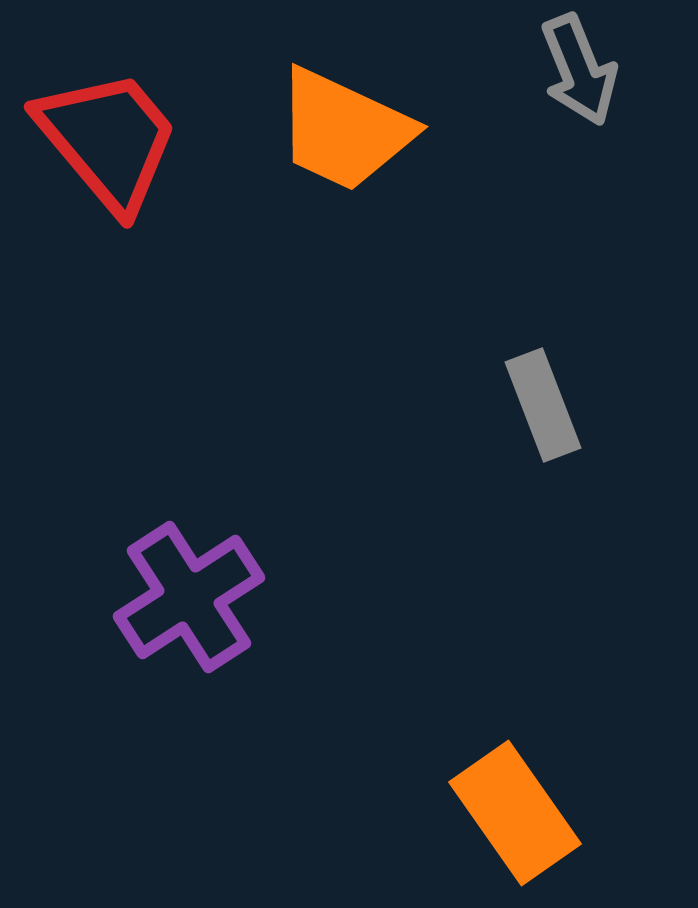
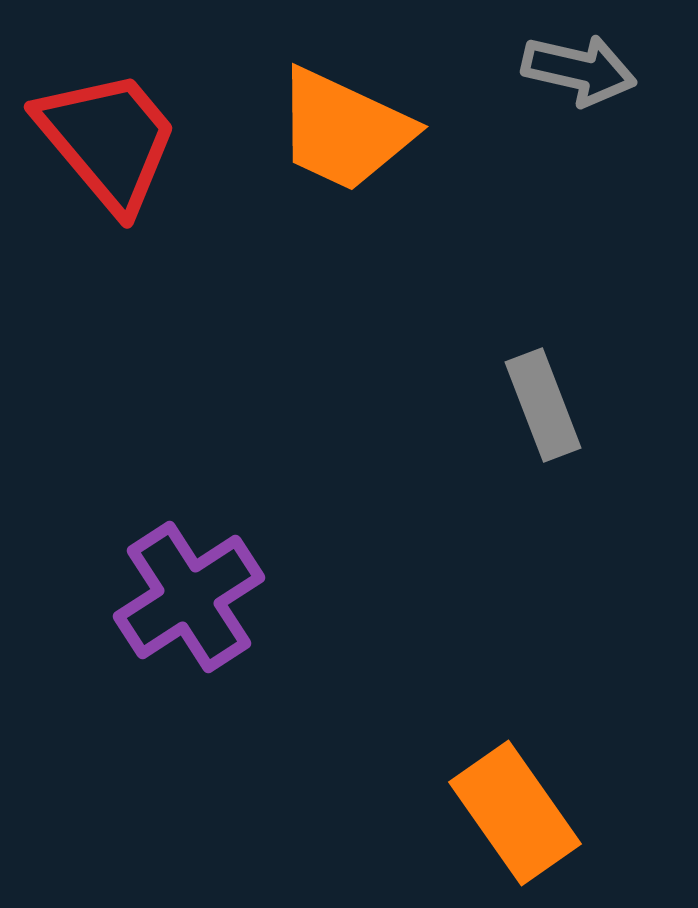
gray arrow: rotated 55 degrees counterclockwise
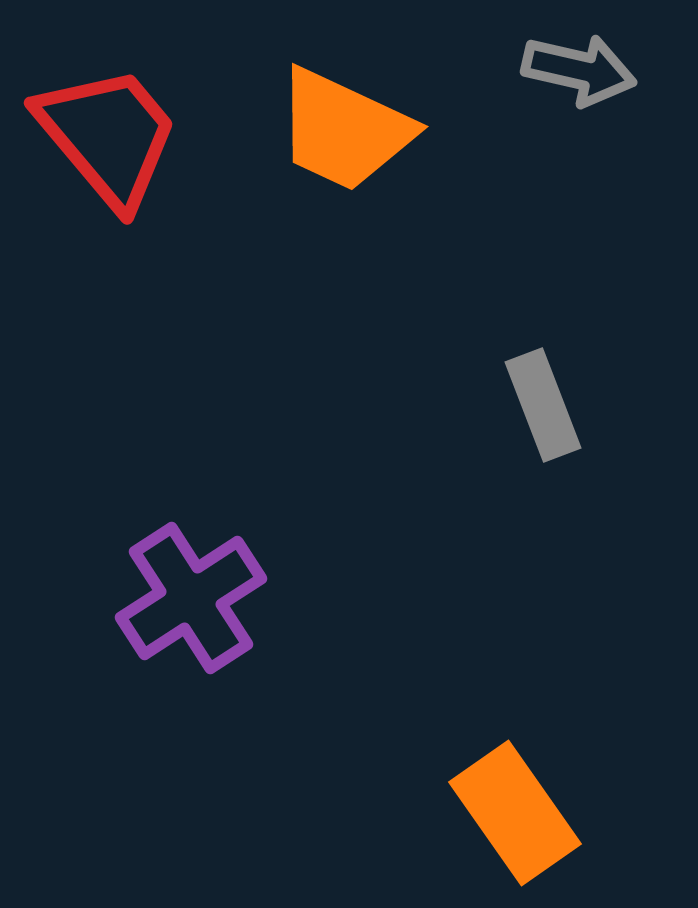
red trapezoid: moved 4 px up
purple cross: moved 2 px right, 1 px down
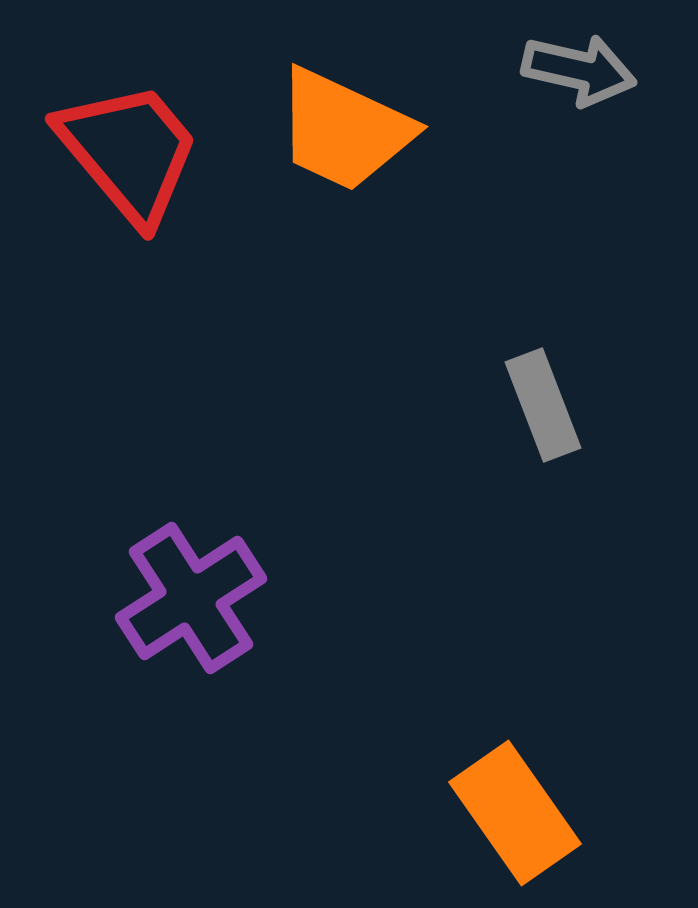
red trapezoid: moved 21 px right, 16 px down
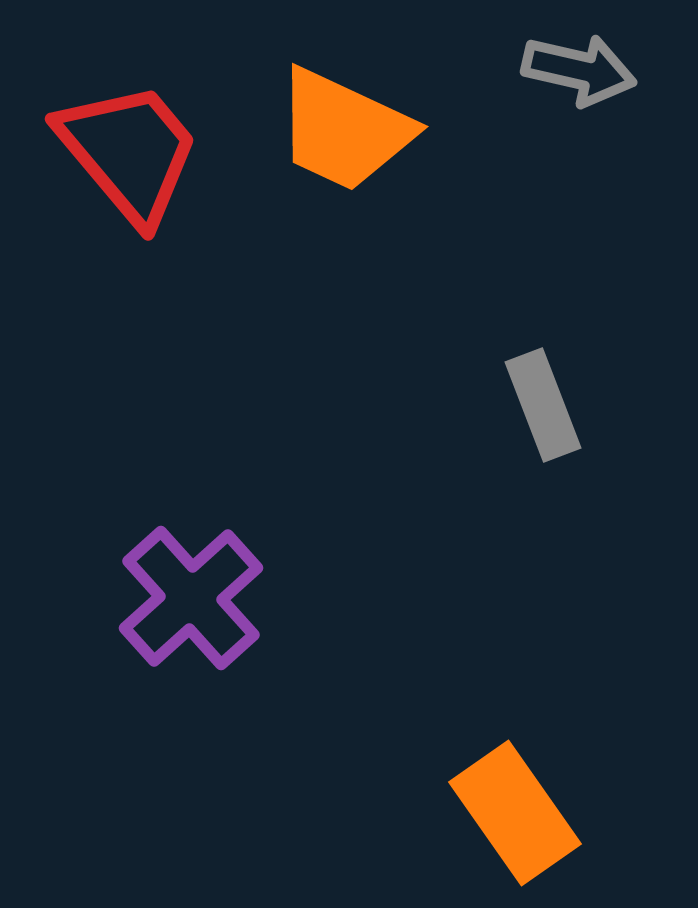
purple cross: rotated 9 degrees counterclockwise
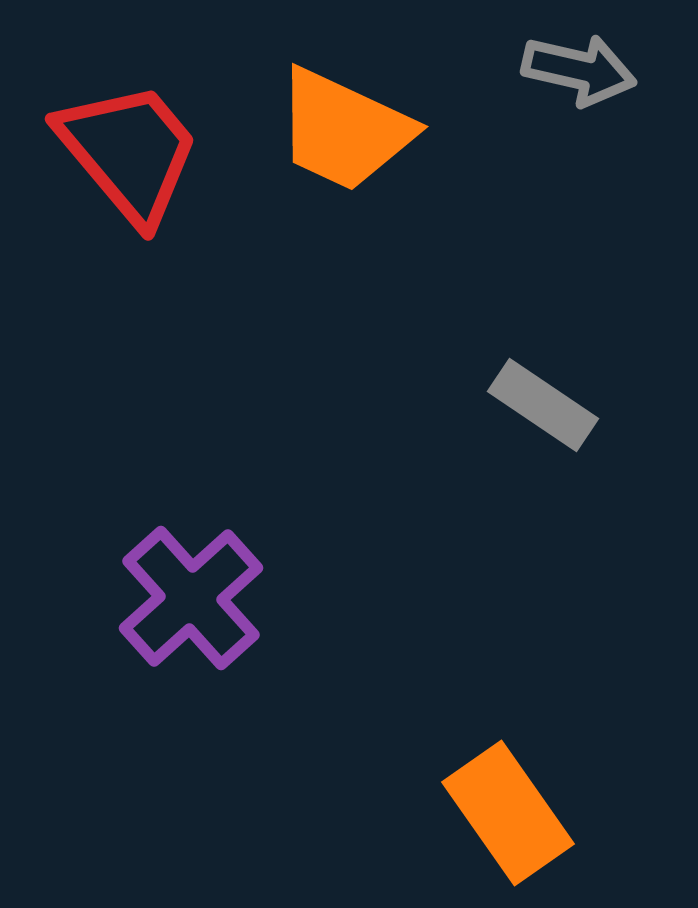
gray rectangle: rotated 35 degrees counterclockwise
orange rectangle: moved 7 px left
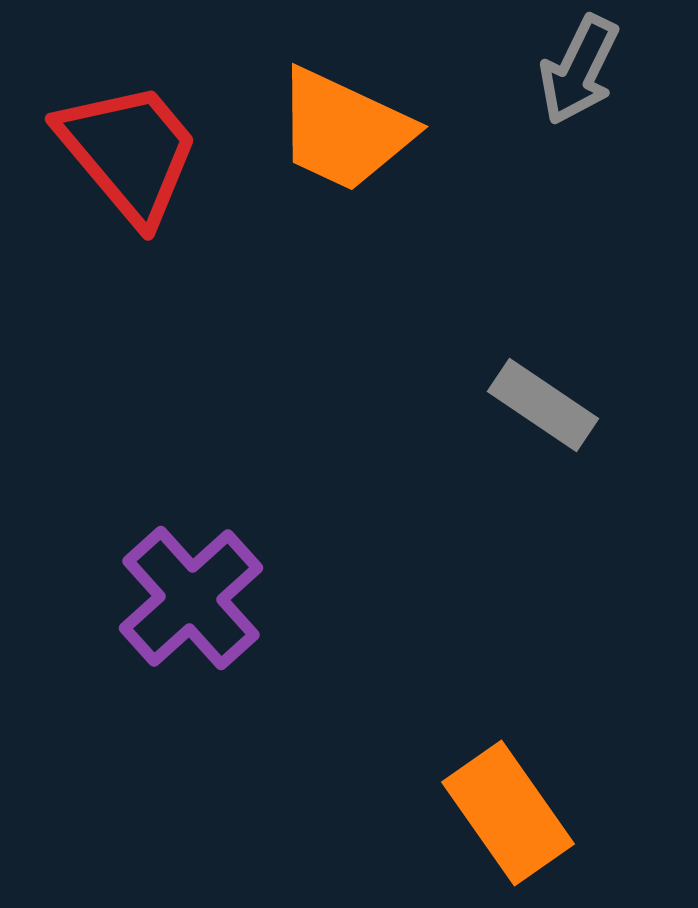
gray arrow: rotated 103 degrees clockwise
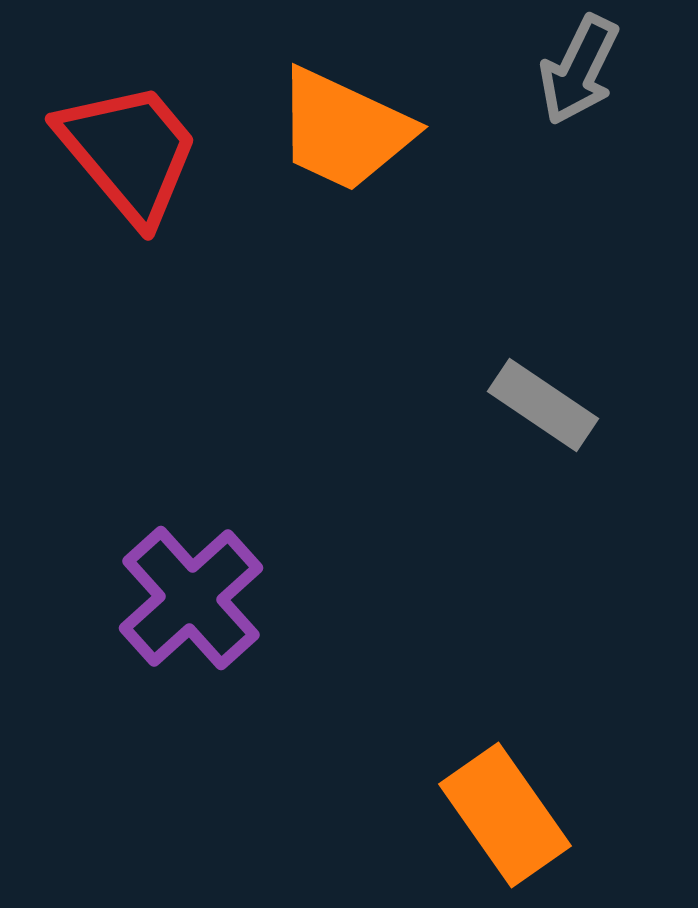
orange rectangle: moved 3 px left, 2 px down
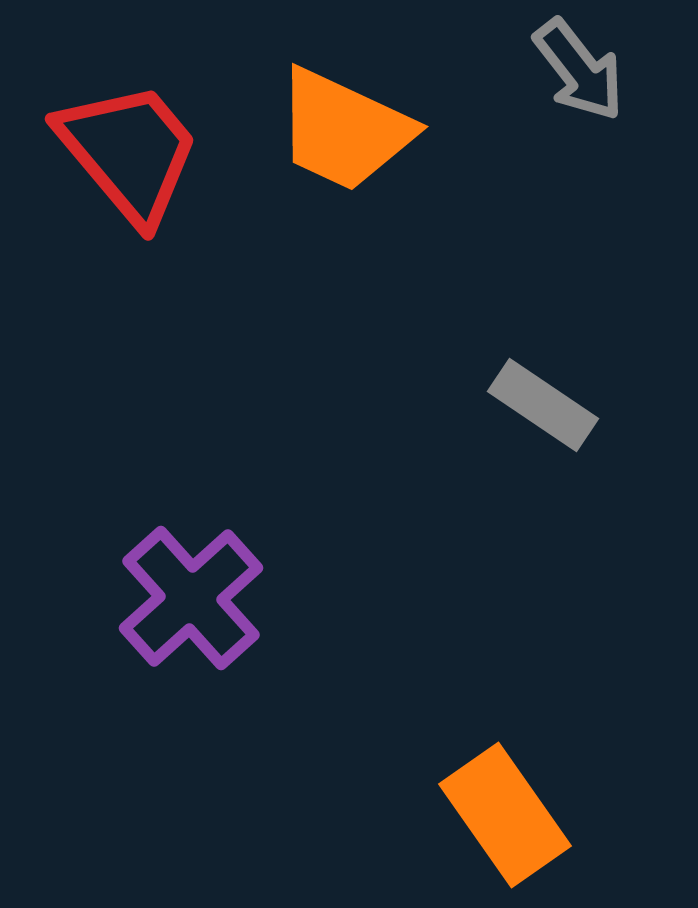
gray arrow: rotated 64 degrees counterclockwise
